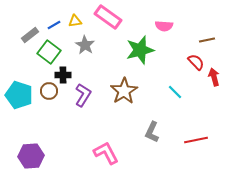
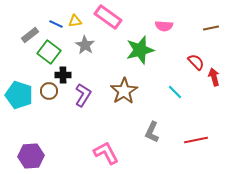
blue line: moved 2 px right, 1 px up; rotated 56 degrees clockwise
brown line: moved 4 px right, 12 px up
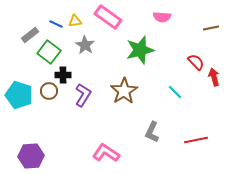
pink semicircle: moved 2 px left, 9 px up
pink L-shape: rotated 28 degrees counterclockwise
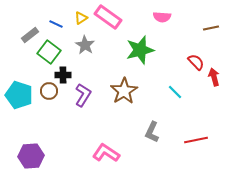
yellow triangle: moved 6 px right, 3 px up; rotated 24 degrees counterclockwise
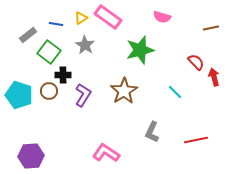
pink semicircle: rotated 12 degrees clockwise
blue line: rotated 16 degrees counterclockwise
gray rectangle: moved 2 px left
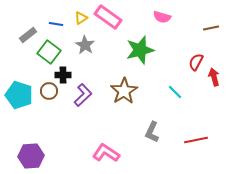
red semicircle: rotated 108 degrees counterclockwise
purple L-shape: rotated 15 degrees clockwise
